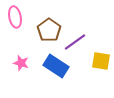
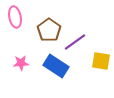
pink star: rotated 21 degrees counterclockwise
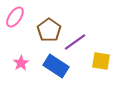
pink ellipse: rotated 45 degrees clockwise
pink star: rotated 28 degrees counterclockwise
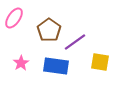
pink ellipse: moved 1 px left, 1 px down
yellow square: moved 1 px left, 1 px down
blue rectangle: rotated 25 degrees counterclockwise
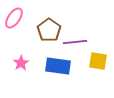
purple line: rotated 30 degrees clockwise
yellow square: moved 2 px left, 1 px up
blue rectangle: moved 2 px right
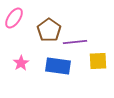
yellow square: rotated 12 degrees counterclockwise
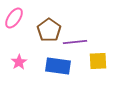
pink star: moved 2 px left, 1 px up
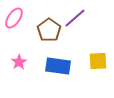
purple line: moved 24 px up; rotated 35 degrees counterclockwise
